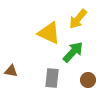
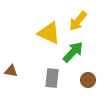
yellow arrow: moved 2 px down
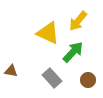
yellow triangle: moved 1 px left
gray rectangle: rotated 48 degrees counterclockwise
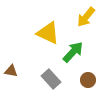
yellow arrow: moved 8 px right, 4 px up
gray rectangle: moved 1 px left, 1 px down
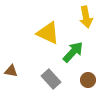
yellow arrow: rotated 50 degrees counterclockwise
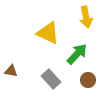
green arrow: moved 4 px right, 2 px down
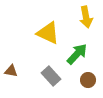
gray rectangle: moved 3 px up
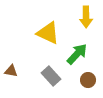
yellow arrow: rotated 10 degrees clockwise
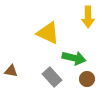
yellow arrow: moved 2 px right
green arrow: moved 3 px left, 4 px down; rotated 60 degrees clockwise
gray rectangle: moved 1 px right, 1 px down
brown circle: moved 1 px left, 1 px up
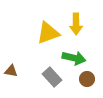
yellow arrow: moved 12 px left, 7 px down
yellow triangle: rotated 45 degrees counterclockwise
